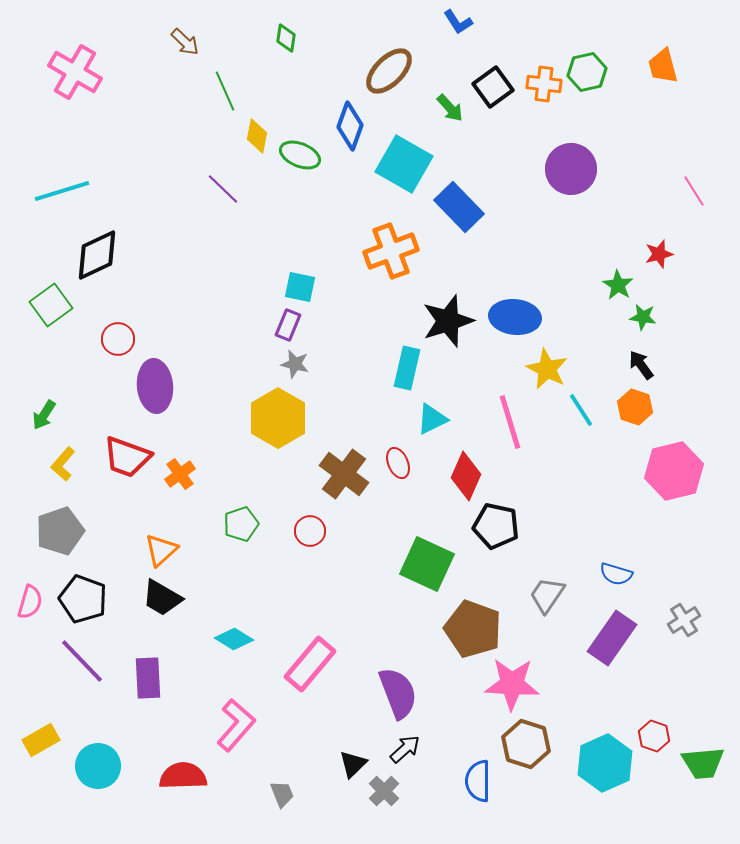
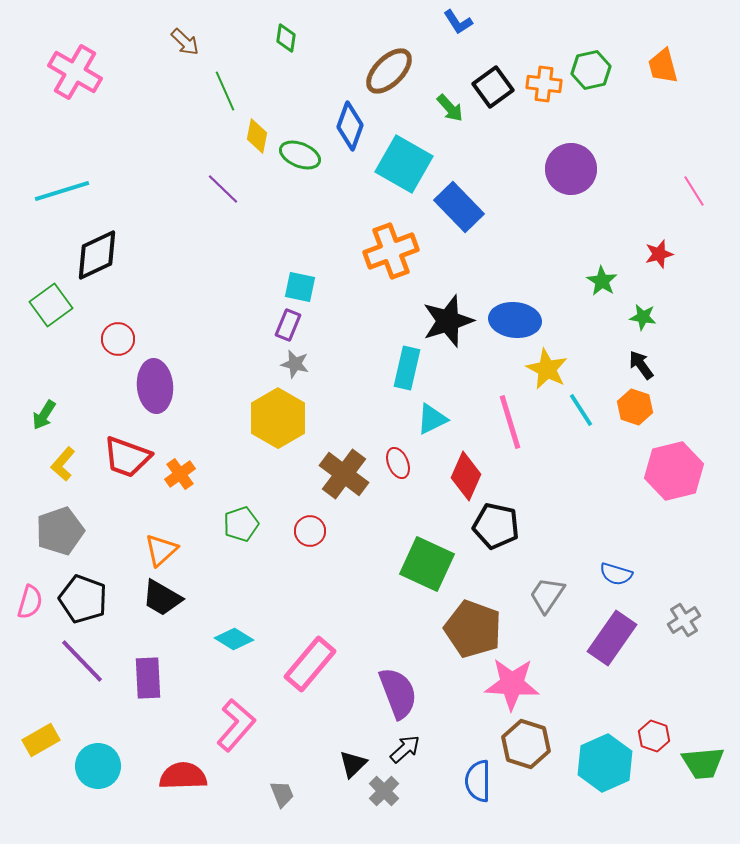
green hexagon at (587, 72): moved 4 px right, 2 px up
green star at (618, 285): moved 16 px left, 4 px up
blue ellipse at (515, 317): moved 3 px down
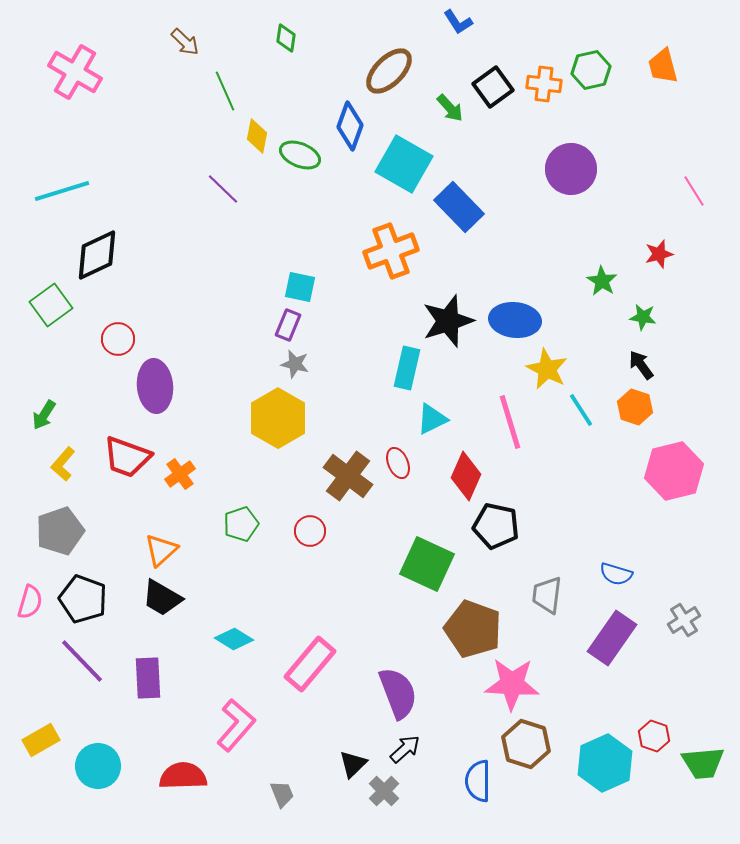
brown cross at (344, 474): moved 4 px right, 2 px down
gray trapezoid at (547, 595): rotated 27 degrees counterclockwise
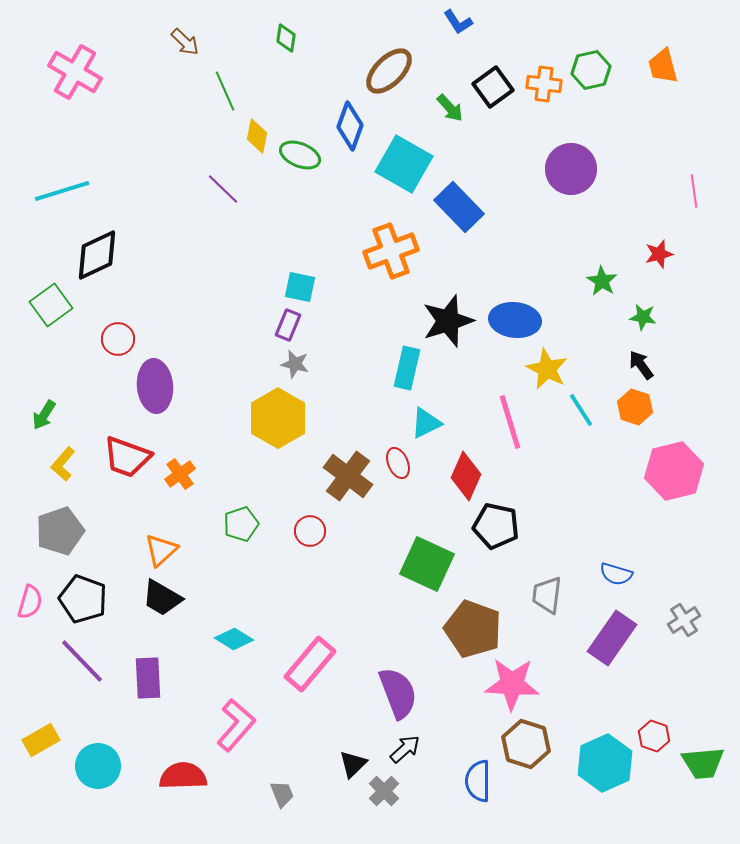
pink line at (694, 191): rotated 24 degrees clockwise
cyan triangle at (432, 419): moved 6 px left, 4 px down
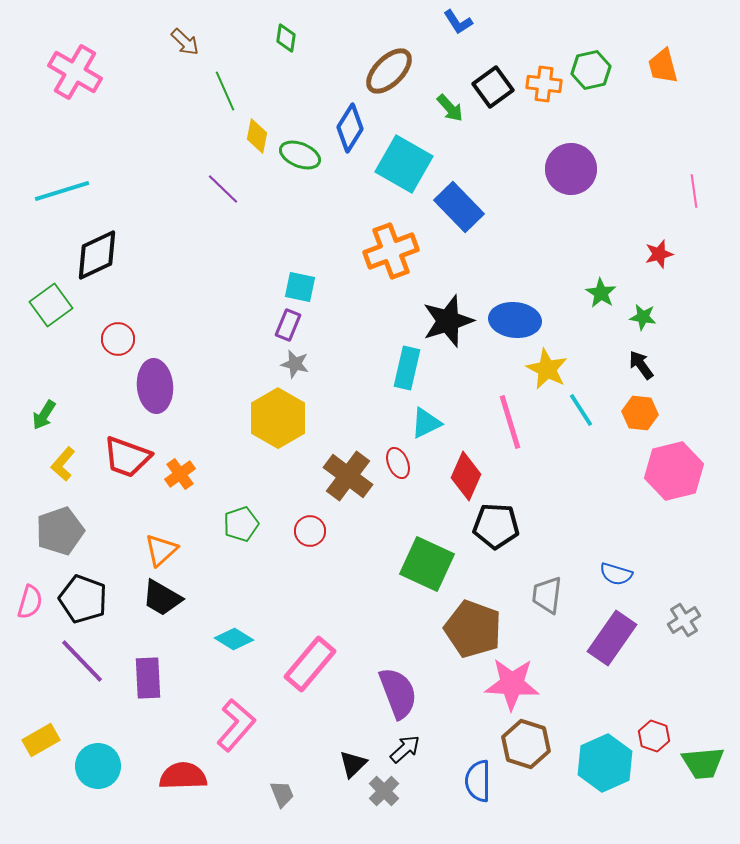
blue diamond at (350, 126): moved 2 px down; rotated 12 degrees clockwise
green star at (602, 281): moved 1 px left, 12 px down
orange hexagon at (635, 407): moved 5 px right, 6 px down; rotated 12 degrees counterclockwise
black pentagon at (496, 526): rotated 9 degrees counterclockwise
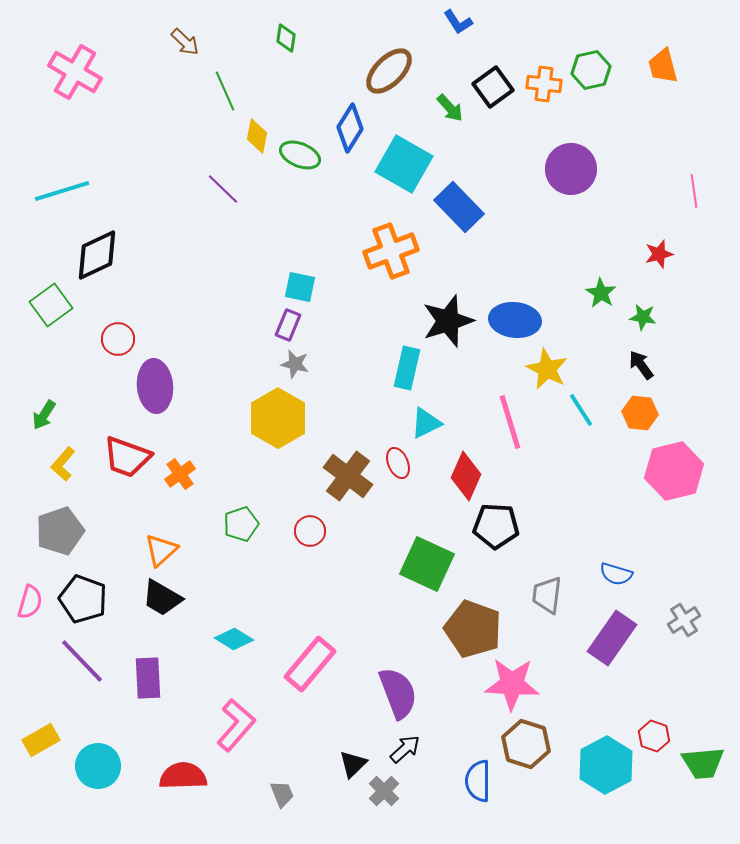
cyan hexagon at (605, 763): moved 1 px right, 2 px down; rotated 4 degrees counterclockwise
